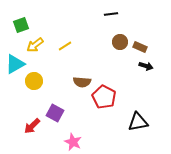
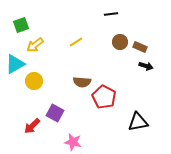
yellow line: moved 11 px right, 4 px up
pink star: rotated 12 degrees counterclockwise
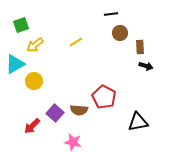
brown circle: moved 9 px up
brown rectangle: rotated 64 degrees clockwise
brown semicircle: moved 3 px left, 28 px down
purple square: rotated 12 degrees clockwise
